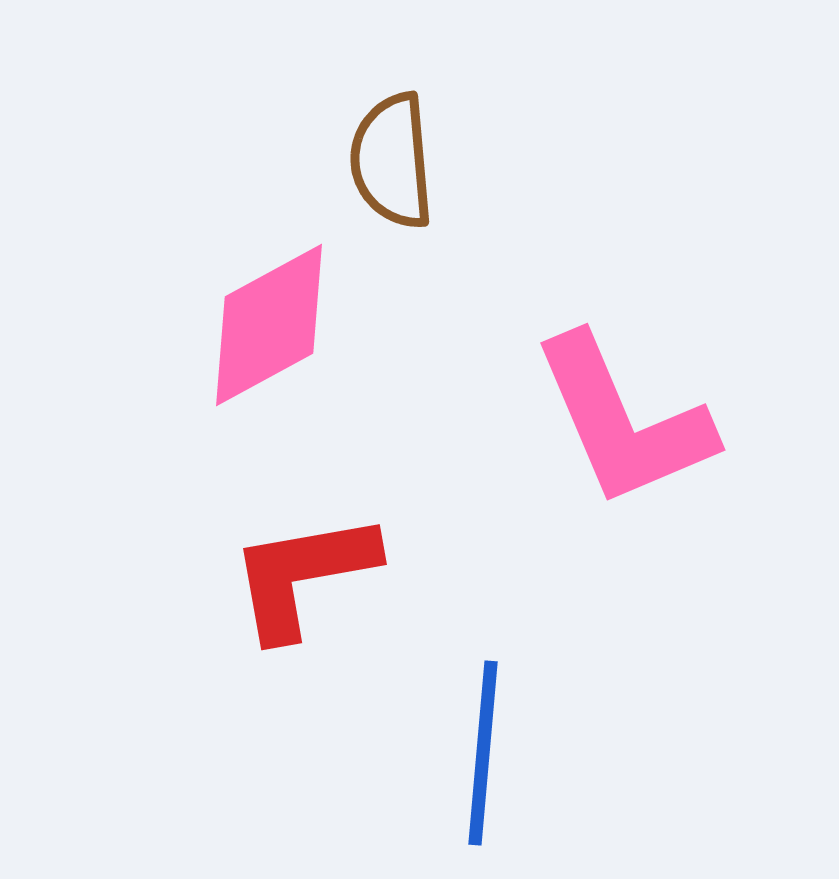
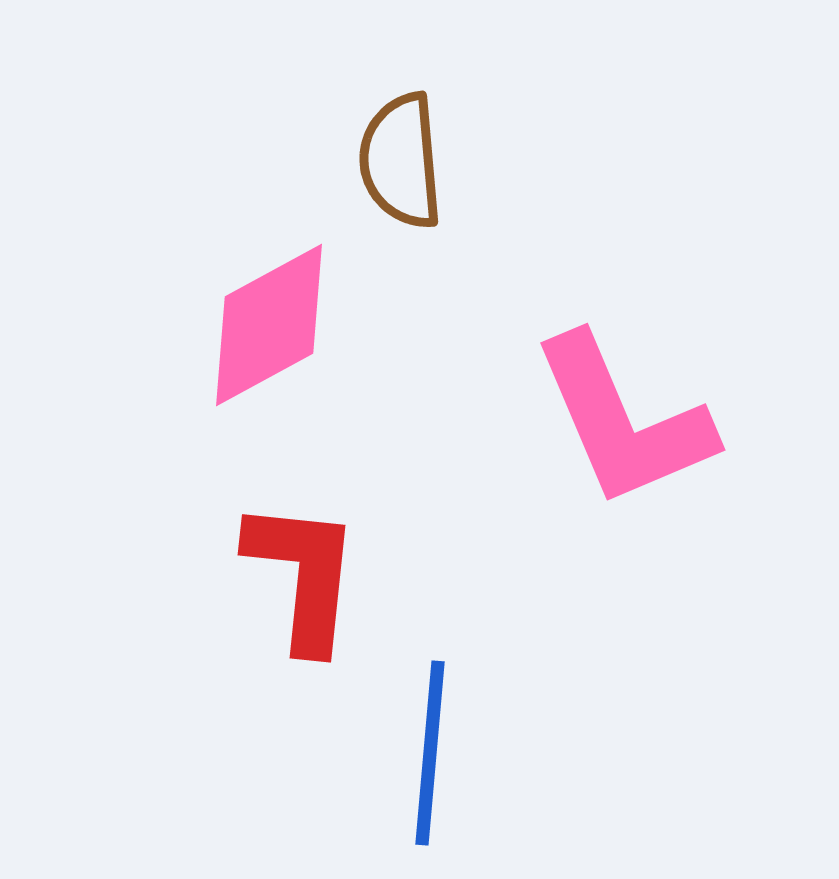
brown semicircle: moved 9 px right
red L-shape: rotated 106 degrees clockwise
blue line: moved 53 px left
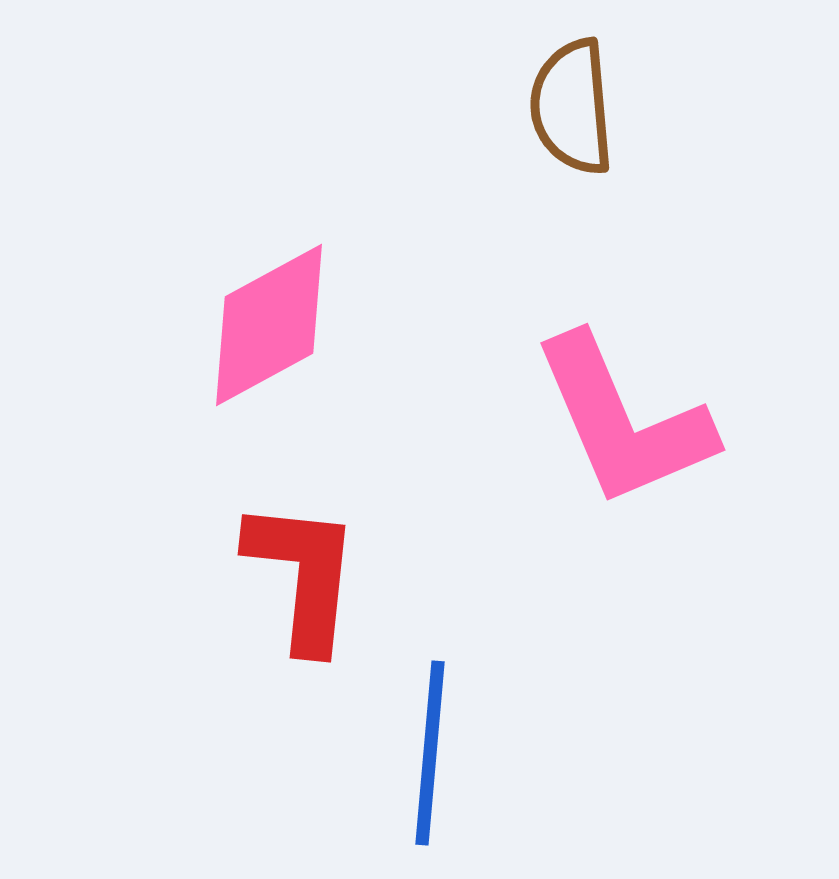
brown semicircle: moved 171 px right, 54 px up
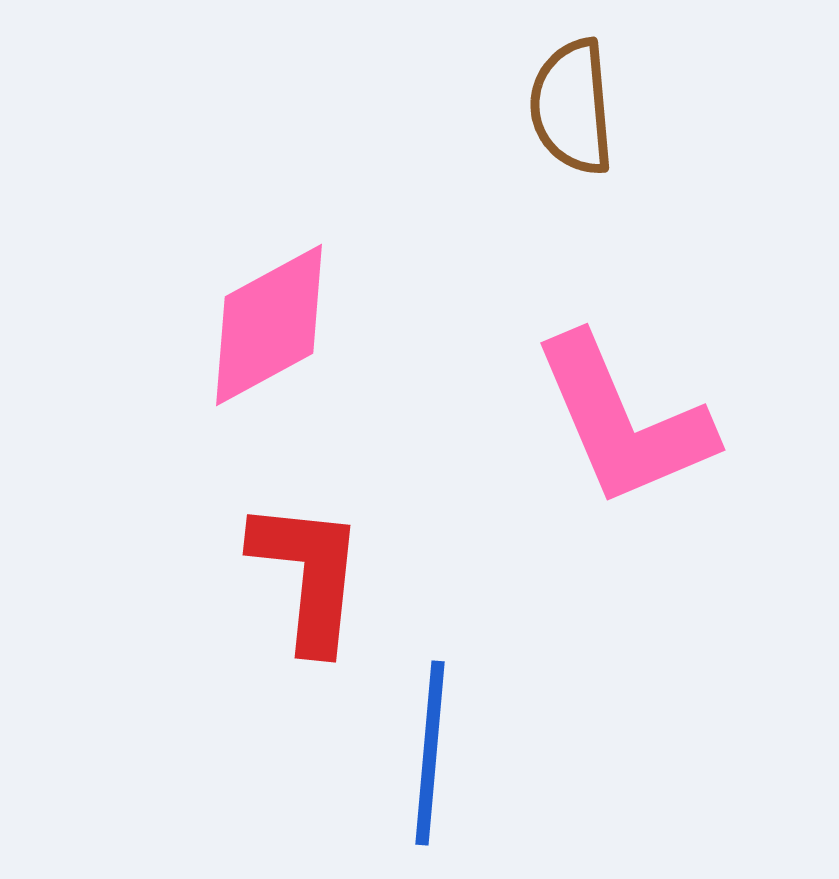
red L-shape: moved 5 px right
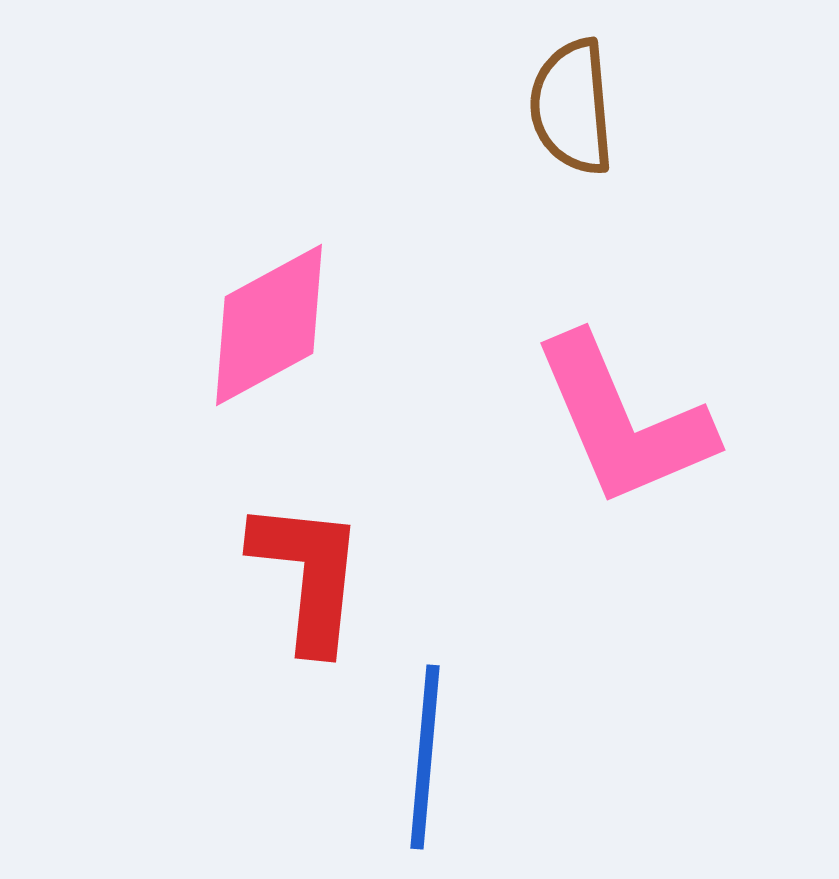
blue line: moved 5 px left, 4 px down
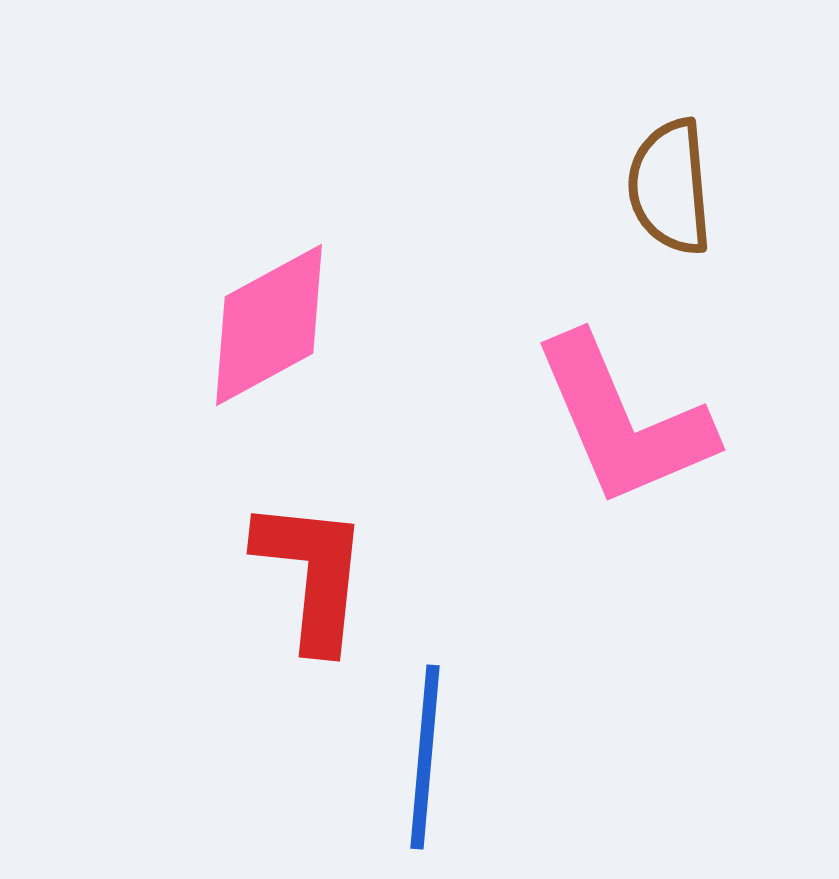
brown semicircle: moved 98 px right, 80 px down
red L-shape: moved 4 px right, 1 px up
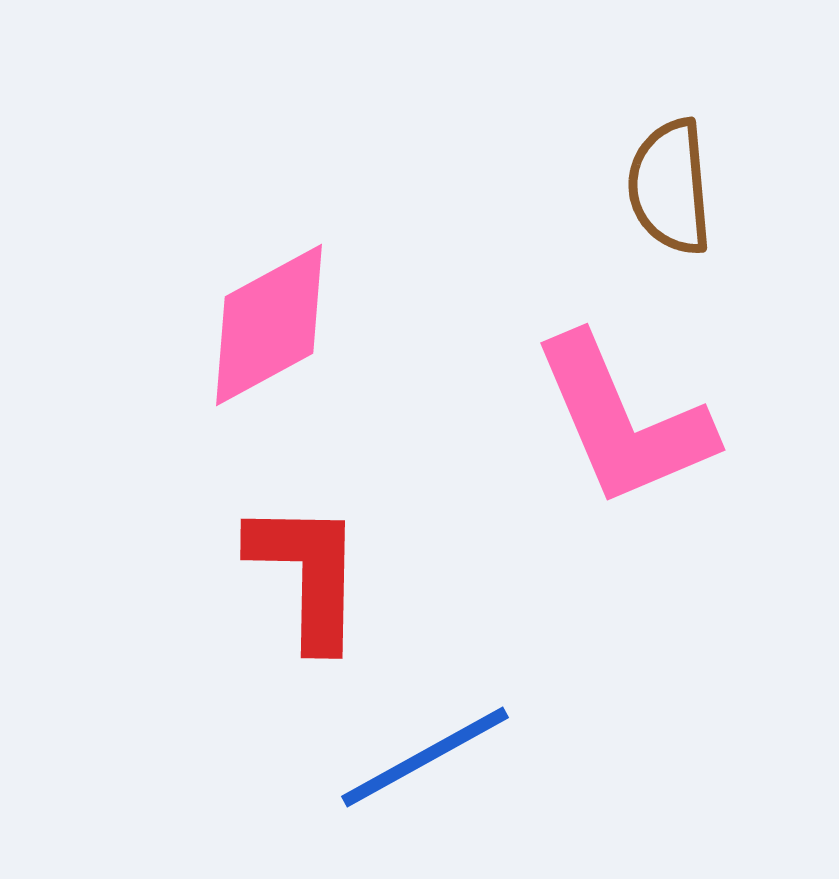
red L-shape: moved 5 px left; rotated 5 degrees counterclockwise
blue line: rotated 56 degrees clockwise
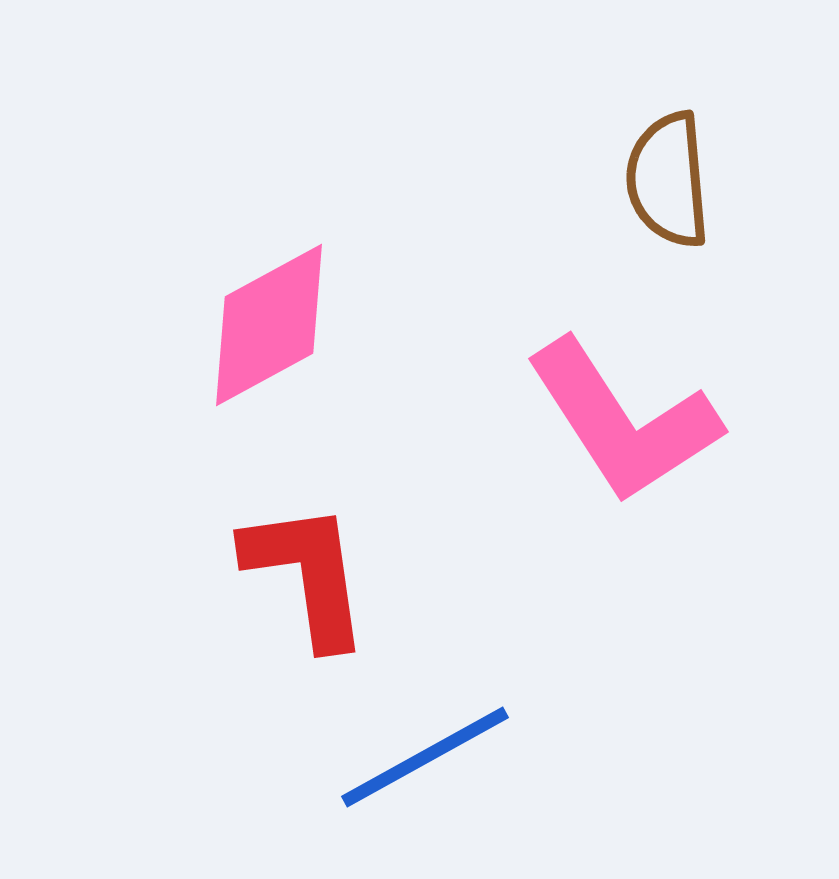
brown semicircle: moved 2 px left, 7 px up
pink L-shape: rotated 10 degrees counterclockwise
red L-shape: rotated 9 degrees counterclockwise
